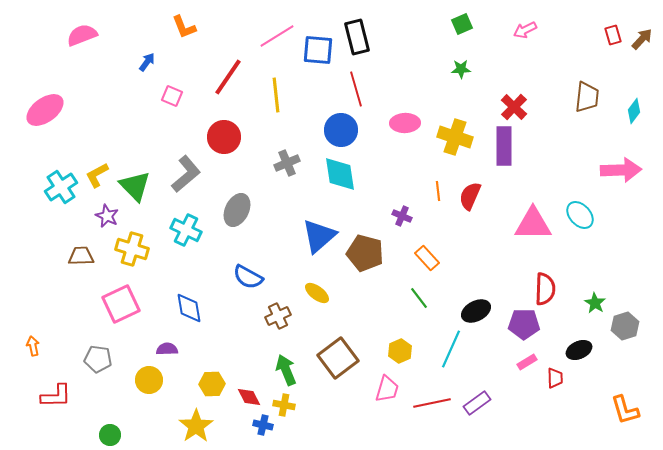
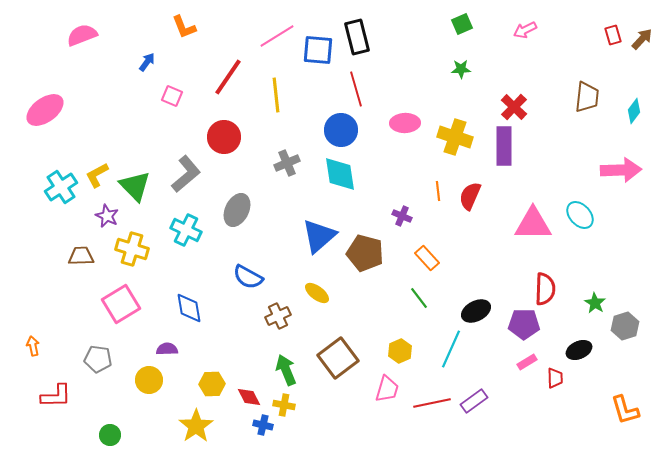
pink square at (121, 304): rotated 6 degrees counterclockwise
purple rectangle at (477, 403): moved 3 px left, 2 px up
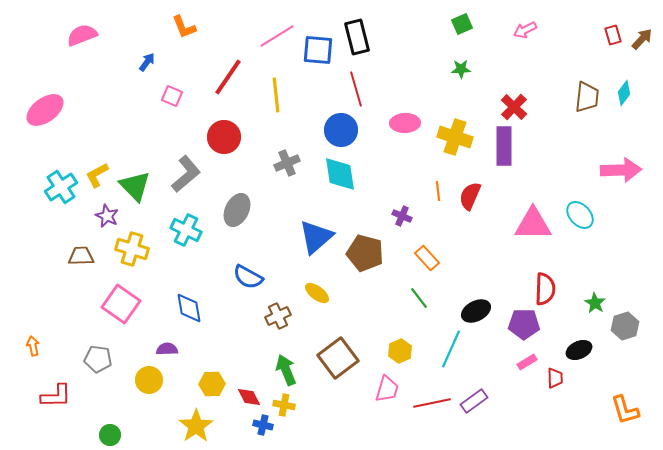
cyan diamond at (634, 111): moved 10 px left, 18 px up
blue triangle at (319, 236): moved 3 px left, 1 px down
pink square at (121, 304): rotated 24 degrees counterclockwise
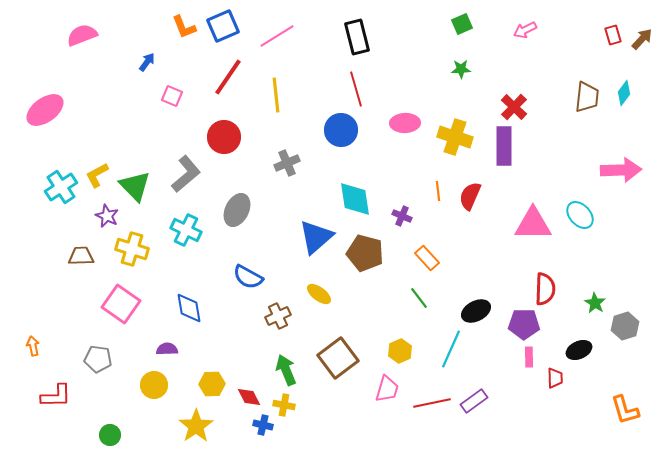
blue square at (318, 50): moved 95 px left, 24 px up; rotated 28 degrees counterclockwise
cyan diamond at (340, 174): moved 15 px right, 25 px down
yellow ellipse at (317, 293): moved 2 px right, 1 px down
pink rectangle at (527, 362): moved 2 px right, 5 px up; rotated 60 degrees counterclockwise
yellow circle at (149, 380): moved 5 px right, 5 px down
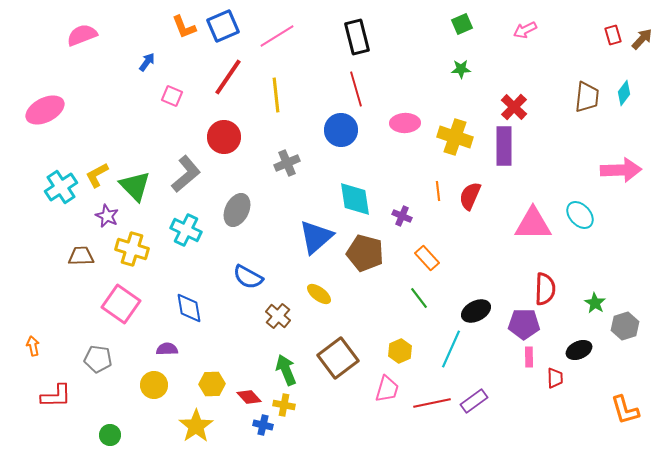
pink ellipse at (45, 110): rotated 9 degrees clockwise
brown cross at (278, 316): rotated 25 degrees counterclockwise
red diamond at (249, 397): rotated 15 degrees counterclockwise
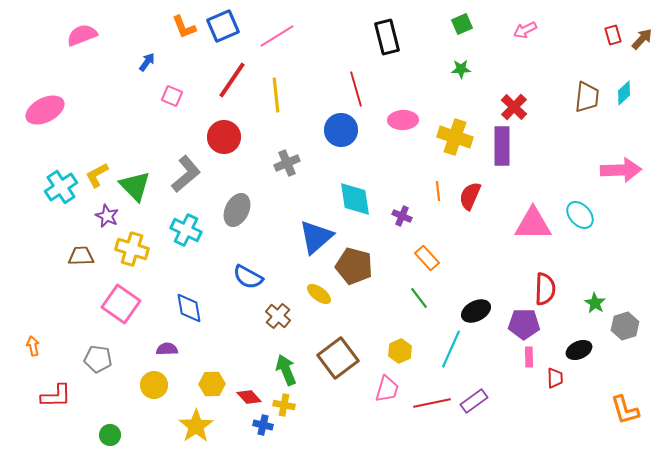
black rectangle at (357, 37): moved 30 px right
red line at (228, 77): moved 4 px right, 3 px down
cyan diamond at (624, 93): rotated 10 degrees clockwise
pink ellipse at (405, 123): moved 2 px left, 3 px up
purple rectangle at (504, 146): moved 2 px left
brown pentagon at (365, 253): moved 11 px left, 13 px down
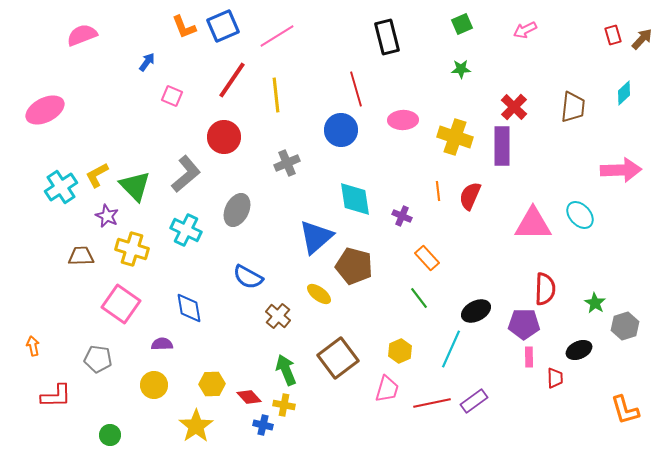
brown trapezoid at (587, 97): moved 14 px left, 10 px down
purple semicircle at (167, 349): moved 5 px left, 5 px up
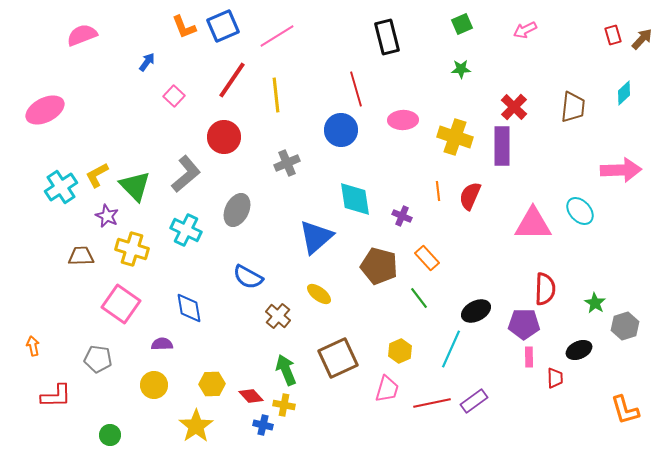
pink square at (172, 96): moved 2 px right; rotated 20 degrees clockwise
cyan ellipse at (580, 215): moved 4 px up
brown pentagon at (354, 266): moved 25 px right
brown square at (338, 358): rotated 12 degrees clockwise
red diamond at (249, 397): moved 2 px right, 1 px up
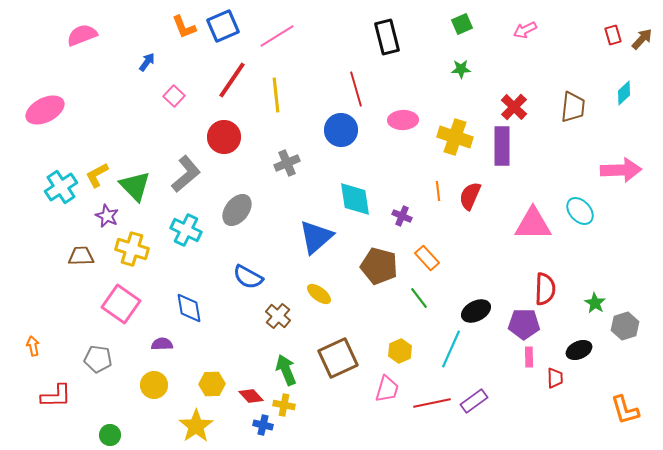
gray ellipse at (237, 210): rotated 12 degrees clockwise
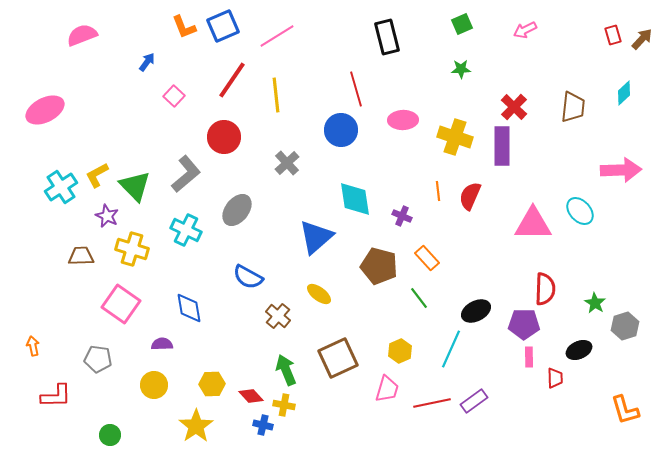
gray cross at (287, 163): rotated 20 degrees counterclockwise
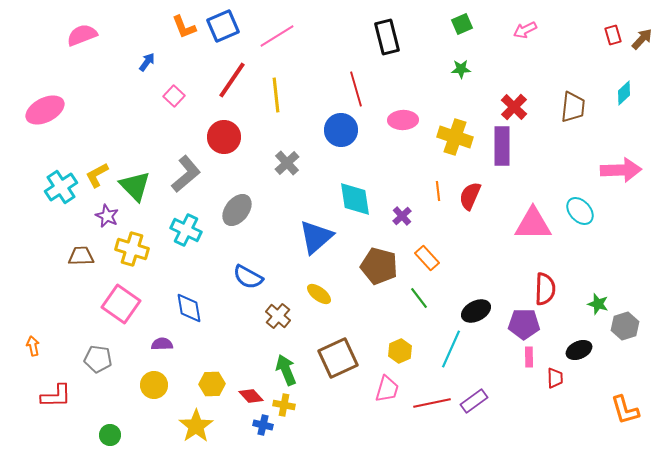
purple cross at (402, 216): rotated 24 degrees clockwise
green star at (595, 303): moved 3 px right, 1 px down; rotated 15 degrees counterclockwise
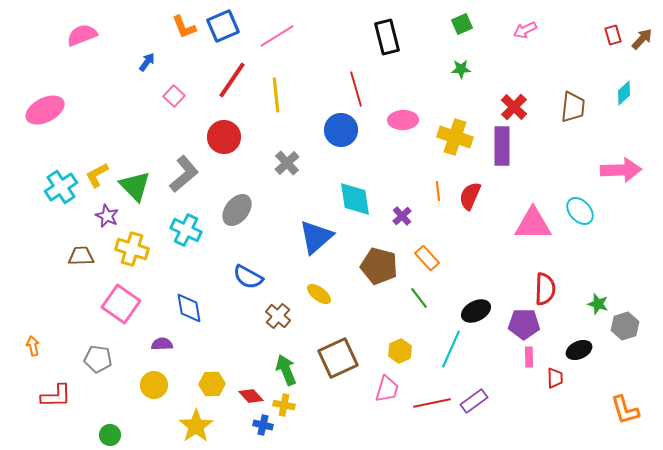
gray L-shape at (186, 174): moved 2 px left
